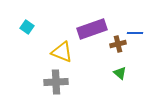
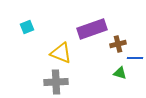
cyan square: rotated 32 degrees clockwise
blue line: moved 25 px down
yellow triangle: moved 1 px left, 1 px down
green triangle: rotated 24 degrees counterclockwise
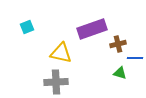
yellow triangle: rotated 10 degrees counterclockwise
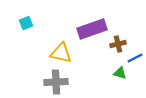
cyan square: moved 1 px left, 4 px up
blue line: rotated 28 degrees counterclockwise
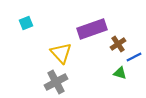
brown cross: rotated 21 degrees counterclockwise
yellow triangle: rotated 35 degrees clockwise
blue line: moved 1 px left, 1 px up
gray cross: rotated 25 degrees counterclockwise
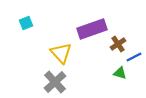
gray cross: moved 1 px left; rotated 15 degrees counterclockwise
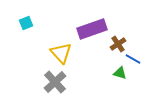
blue line: moved 1 px left, 2 px down; rotated 56 degrees clockwise
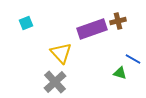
brown cross: moved 23 px up; rotated 21 degrees clockwise
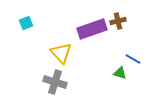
gray cross: rotated 30 degrees counterclockwise
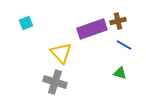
blue line: moved 9 px left, 14 px up
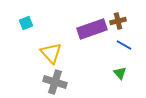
yellow triangle: moved 10 px left
green triangle: rotated 32 degrees clockwise
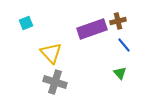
blue line: rotated 21 degrees clockwise
